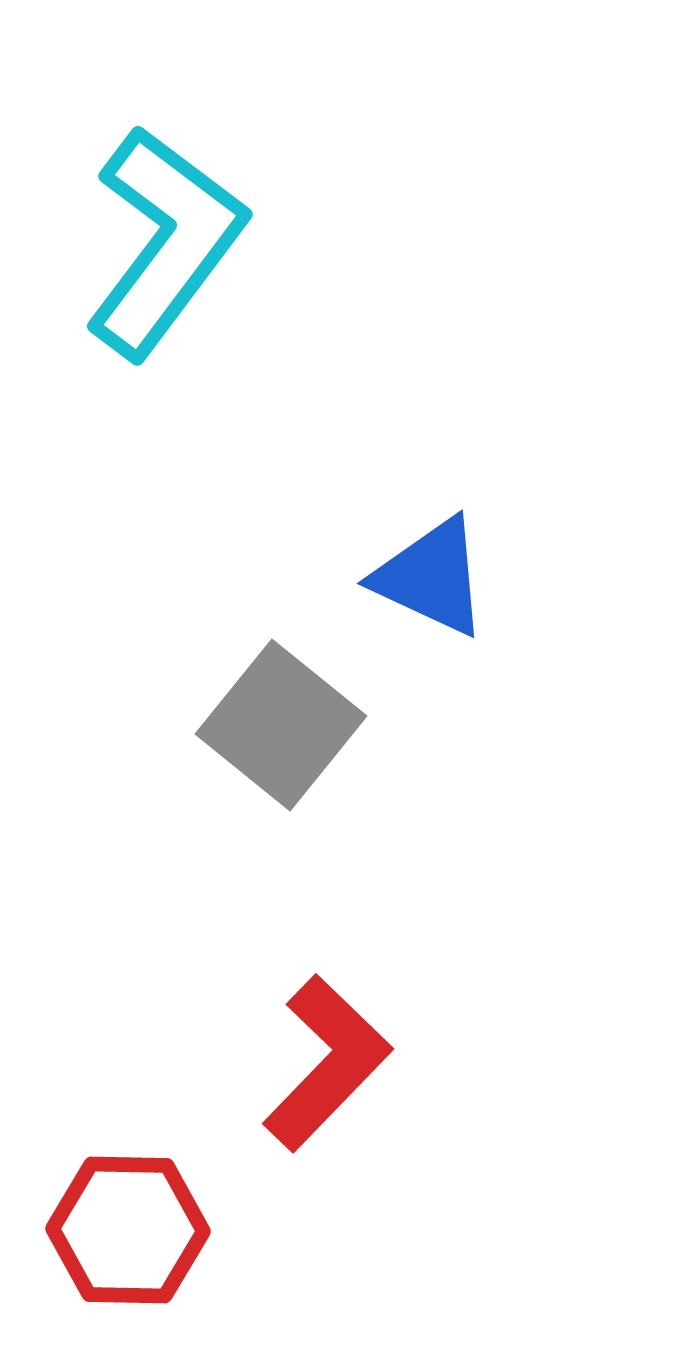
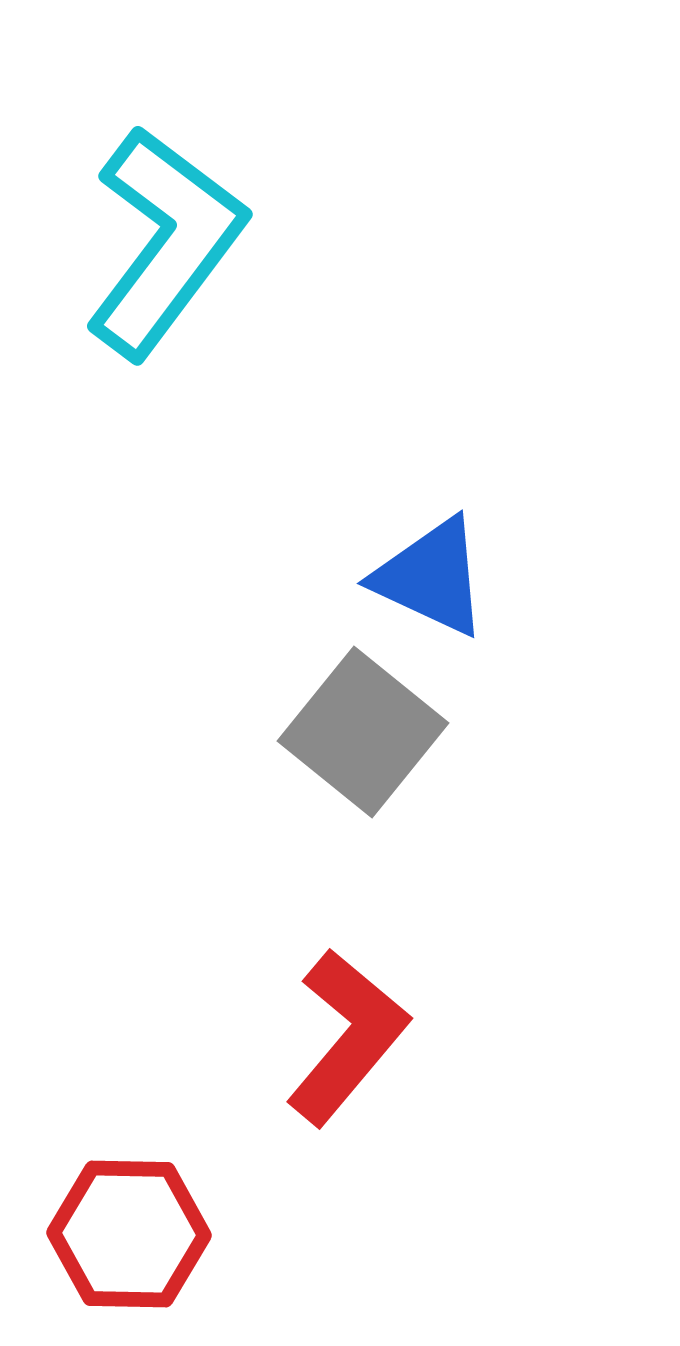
gray square: moved 82 px right, 7 px down
red L-shape: moved 20 px right, 26 px up; rotated 4 degrees counterclockwise
red hexagon: moved 1 px right, 4 px down
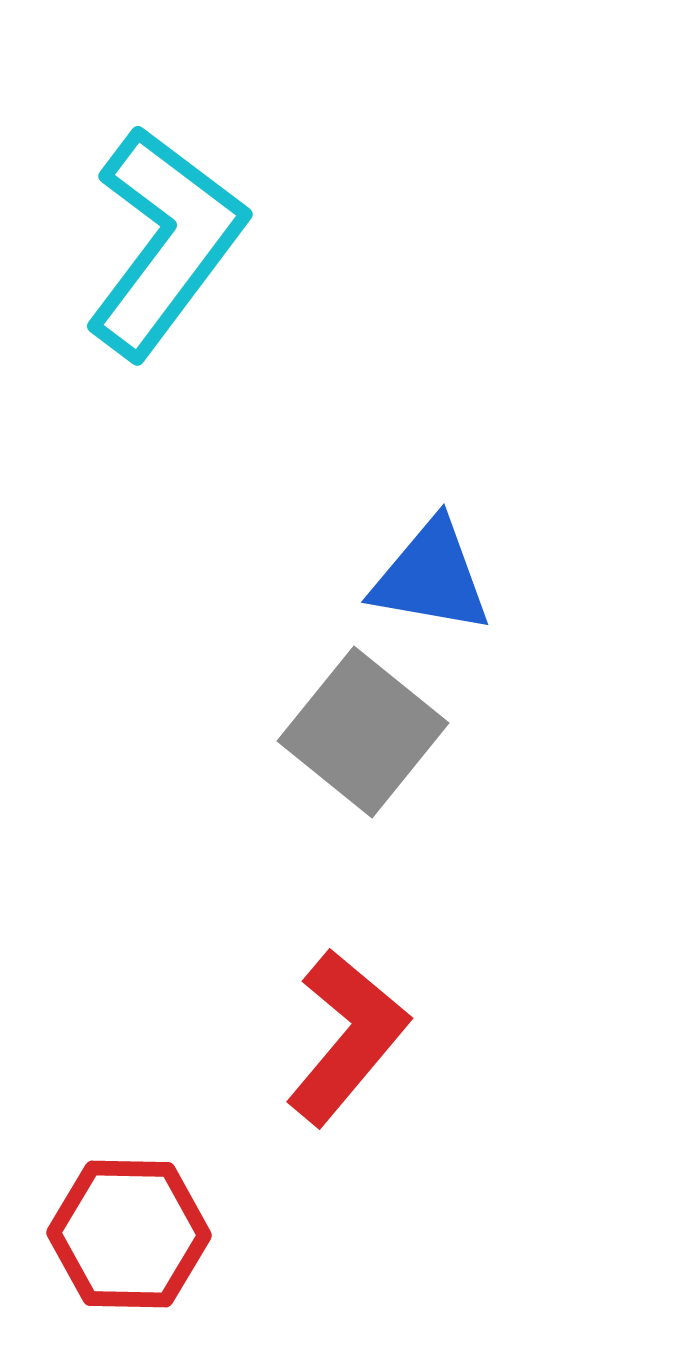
blue triangle: rotated 15 degrees counterclockwise
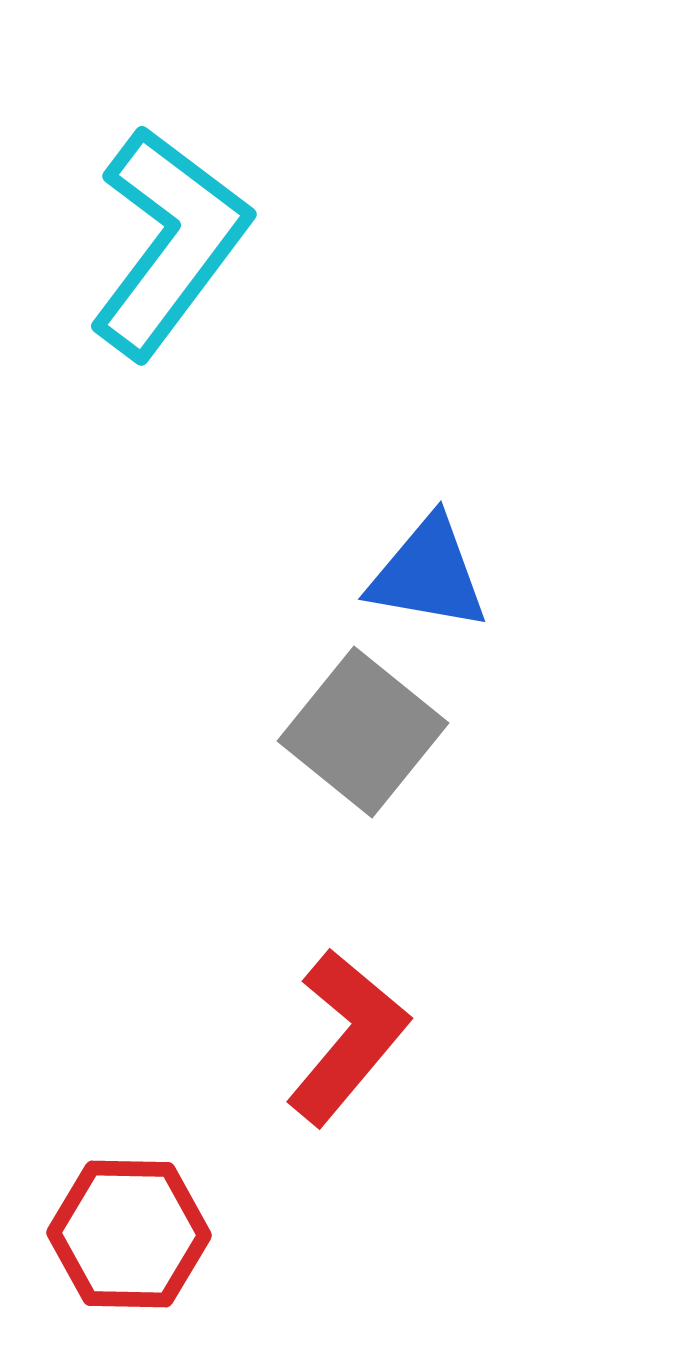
cyan L-shape: moved 4 px right
blue triangle: moved 3 px left, 3 px up
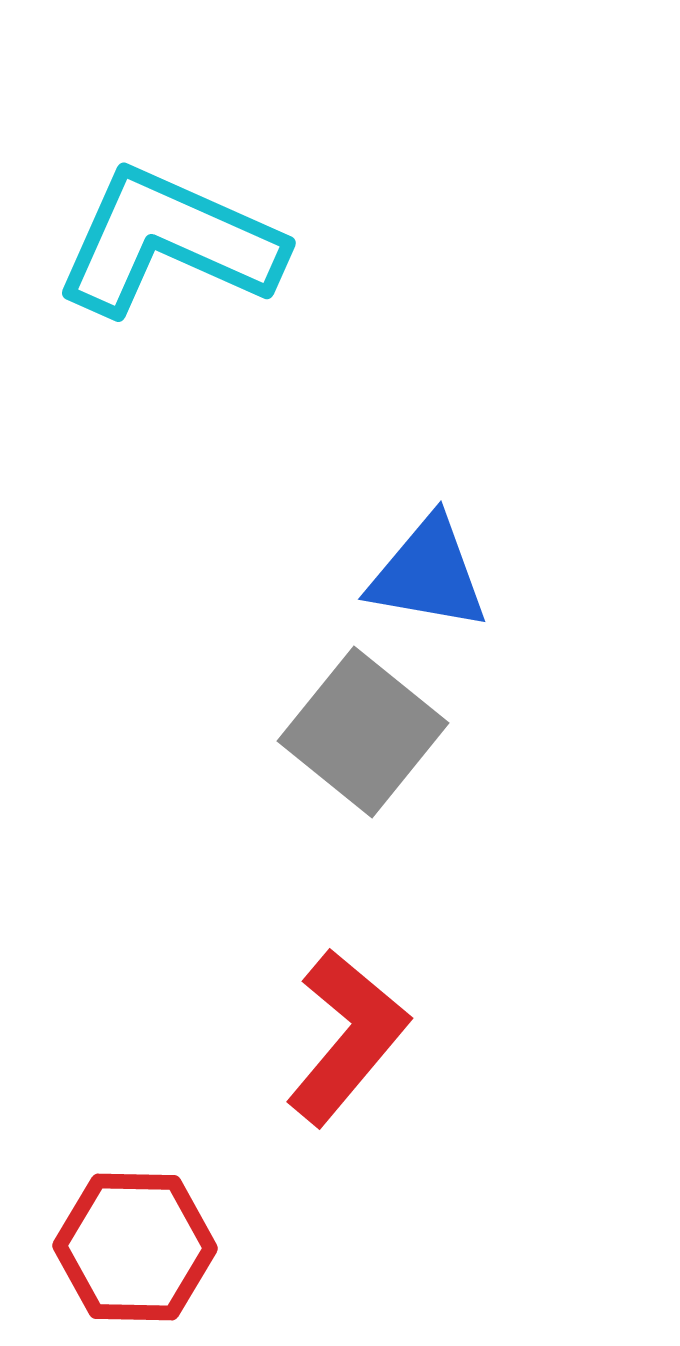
cyan L-shape: rotated 103 degrees counterclockwise
red hexagon: moved 6 px right, 13 px down
